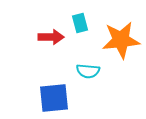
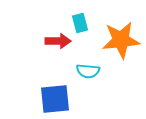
red arrow: moved 7 px right, 4 px down
blue square: moved 1 px right, 1 px down
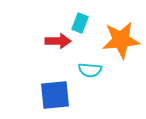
cyan rectangle: rotated 36 degrees clockwise
cyan semicircle: moved 2 px right, 1 px up
blue square: moved 4 px up
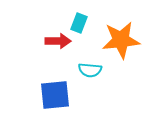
cyan rectangle: moved 1 px left
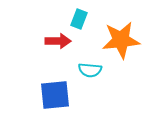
cyan rectangle: moved 4 px up
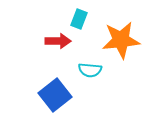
blue square: rotated 32 degrees counterclockwise
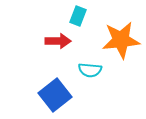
cyan rectangle: moved 1 px left, 3 px up
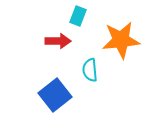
cyan semicircle: rotated 80 degrees clockwise
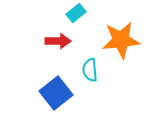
cyan rectangle: moved 2 px left, 3 px up; rotated 30 degrees clockwise
blue square: moved 1 px right, 2 px up
